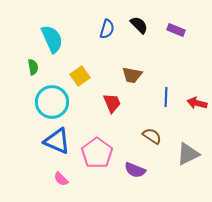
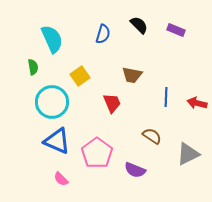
blue semicircle: moved 4 px left, 5 px down
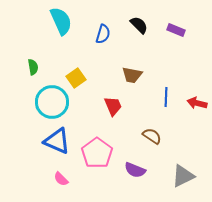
cyan semicircle: moved 9 px right, 18 px up
yellow square: moved 4 px left, 2 px down
red trapezoid: moved 1 px right, 3 px down
gray triangle: moved 5 px left, 22 px down
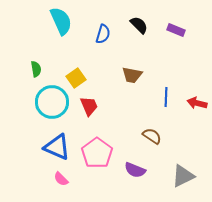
green semicircle: moved 3 px right, 2 px down
red trapezoid: moved 24 px left
blue triangle: moved 6 px down
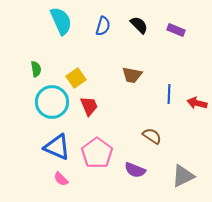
blue semicircle: moved 8 px up
blue line: moved 3 px right, 3 px up
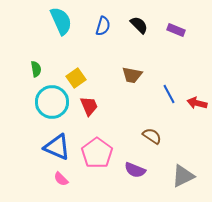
blue line: rotated 30 degrees counterclockwise
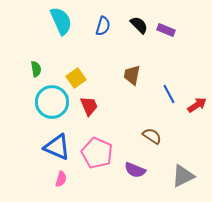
purple rectangle: moved 10 px left
brown trapezoid: rotated 90 degrees clockwise
red arrow: moved 2 px down; rotated 132 degrees clockwise
pink pentagon: rotated 12 degrees counterclockwise
pink semicircle: rotated 119 degrees counterclockwise
